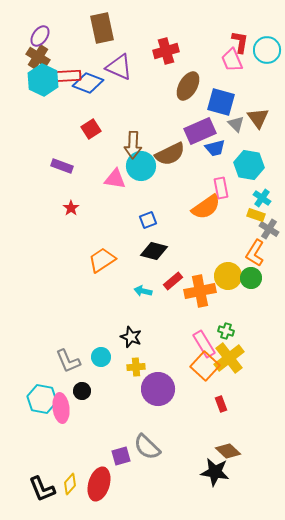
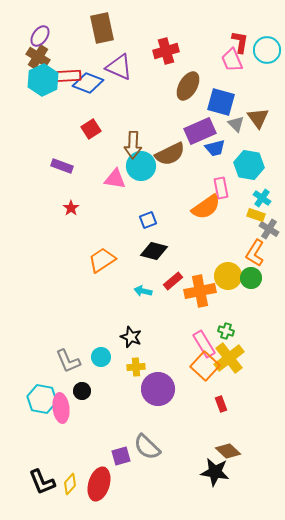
cyan hexagon at (43, 80): rotated 8 degrees clockwise
black L-shape at (42, 489): moved 7 px up
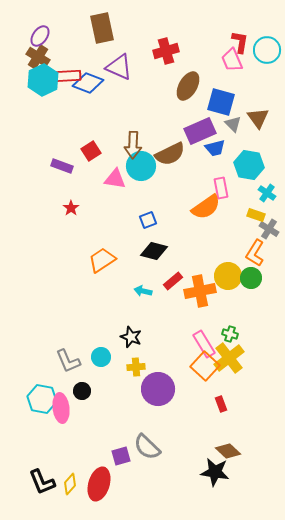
gray triangle at (236, 124): moved 3 px left
red square at (91, 129): moved 22 px down
cyan cross at (262, 198): moved 5 px right, 5 px up
green cross at (226, 331): moved 4 px right, 3 px down
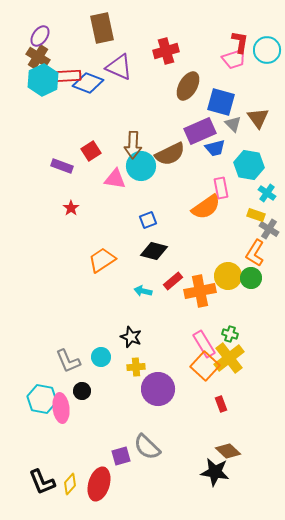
pink trapezoid at (232, 60): moved 2 px right, 1 px up; rotated 85 degrees counterclockwise
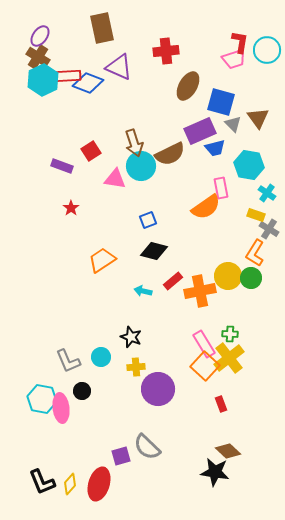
red cross at (166, 51): rotated 10 degrees clockwise
brown arrow at (133, 145): moved 1 px right, 2 px up; rotated 20 degrees counterclockwise
green cross at (230, 334): rotated 14 degrees counterclockwise
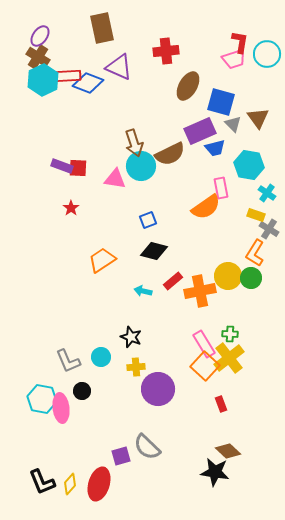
cyan circle at (267, 50): moved 4 px down
red square at (91, 151): moved 13 px left, 17 px down; rotated 36 degrees clockwise
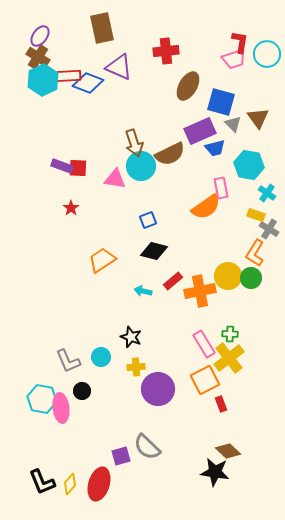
orange square at (205, 366): moved 14 px down; rotated 20 degrees clockwise
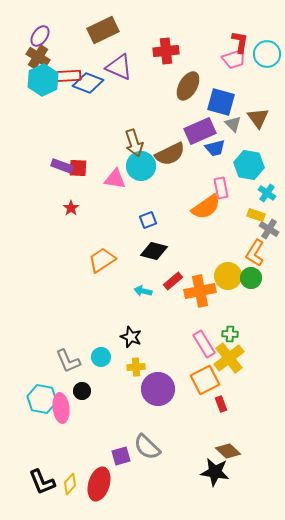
brown rectangle at (102, 28): moved 1 px right, 2 px down; rotated 76 degrees clockwise
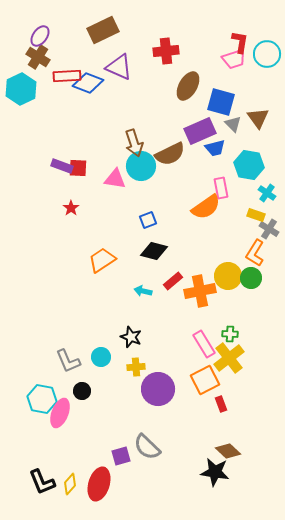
cyan hexagon at (43, 80): moved 22 px left, 9 px down
pink ellipse at (61, 408): moved 1 px left, 5 px down; rotated 28 degrees clockwise
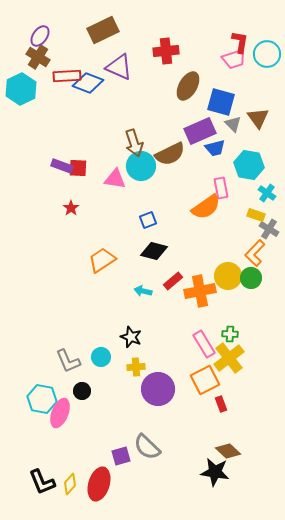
orange L-shape at (255, 253): rotated 12 degrees clockwise
